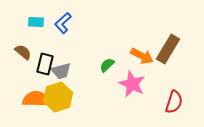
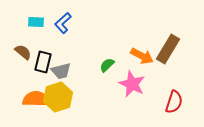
black rectangle: moved 2 px left, 2 px up
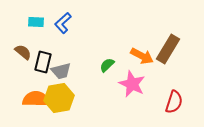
yellow hexagon: moved 1 px right, 1 px down; rotated 8 degrees clockwise
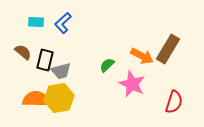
black rectangle: moved 2 px right, 2 px up
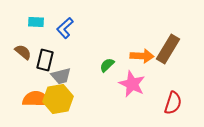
blue L-shape: moved 2 px right, 5 px down
orange arrow: rotated 25 degrees counterclockwise
gray trapezoid: moved 5 px down
yellow hexagon: moved 1 px left, 1 px down
red semicircle: moved 1 px left, 1 px down
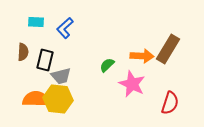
brown semicircle: rotated 54 degrees clockwise
yellow hexagon: rotated 16 degrees clockwise
red semicircle: moved 3 px left
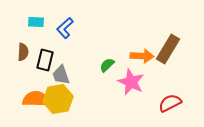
gray trapezoid: moved 1 px up; rotated 85 degrees clockwise
pink star: moved 1 px left, 2 px up
yellow hexagon: rotated 16 degrees counterclockwise
red semicircle: rotated 135 degrees counterclockwise
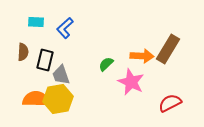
green semicircle: moved 1 px left, 1 px up
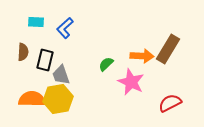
orange semicircle: moved 4 px left
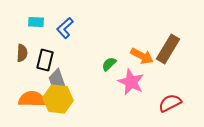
brown semicircle: moved 1 px left, 1 px down
orange arrow: rotated 25 degrees clockwise
green semicircle: moved 3 px right
gray trapezoid: moved 4 px left, 4 px down
yellow hexagon: rotated 16 degrees clockwise
